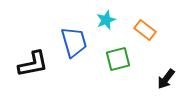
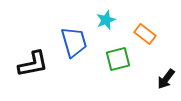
orange rectangle: moved 4 px down
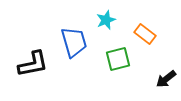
black arrow: rotated 15 degrees clockwise
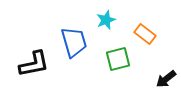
black L-shape: moved 1 px right
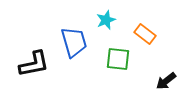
green square: rotated 20 degrees clockwise
black arrow: moved 2 px down
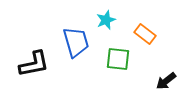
blue trapezoid: moved 2 px right
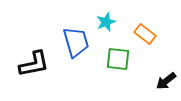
cyan star: moved 2 px down
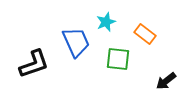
blue trapezoid: rotated 8 degrees counterclockwise
black L-shape: rotated 8 degrees counterclockwise
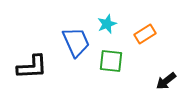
cyan star: moved 1 px right, 2 px down
orange rectangle: rotated 70 degrees counterclockwise
green square: moved 7 px left, 2 px down
black L-shape: moved 2 px left, 3 px down; rotated 16 degrees clockwise
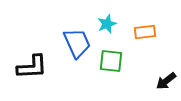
orange rectangle: moved 2 px up; rotated 25 degrees clockwise
blue trapezoid: moved 1 px right, 1 px down
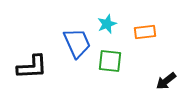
green square: moved 1 px left
